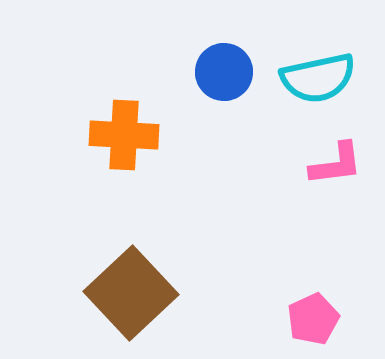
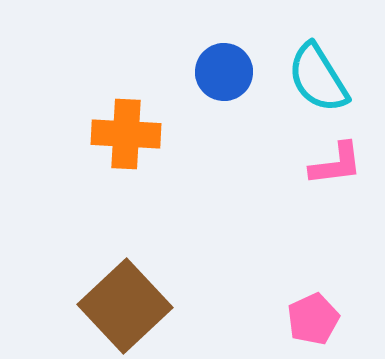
cyan semicircle: rotated 70 degrees clockwise
orange cross: moved 2 px right, 1 px up
brown square: moved 6 px left, 13 px down
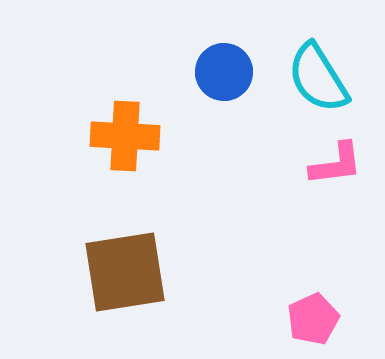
orange cross: moved 1 px left, 2 px down
brown square: moved 34 px up; rotated 34 degrees clockwise
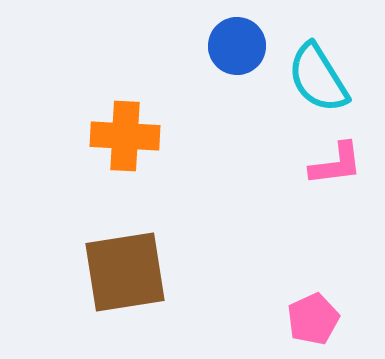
blue circle: moved 13 px right, 26 px up
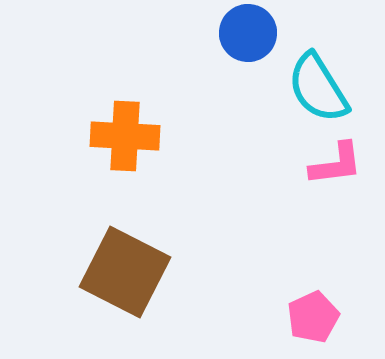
blue circle: moved 11 px right, 13 px up
cyan semicircle: moved 10 px down
brown square: rotated 36 degrees clockwise
pink pentagon: moved 2 px up
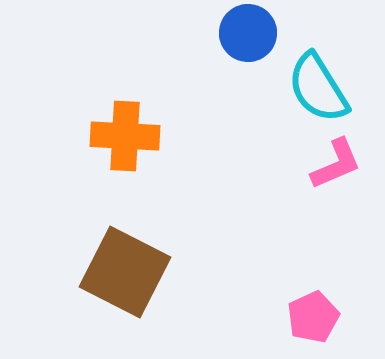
pink L-shape: rotated 16 degrees counterclockwise
